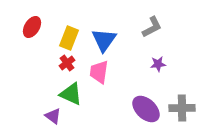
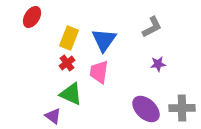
red ellipse: moved 10 px up
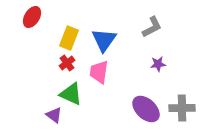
purple triangle: moved 1 px right, 1 px up
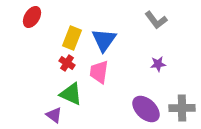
gray L-shape: moved 4 px right, 7 px up; rotated 80 degrees clockwise
yellow rectangle: moved 3 px right
red cross: rotated 21 degrees counterclockwise
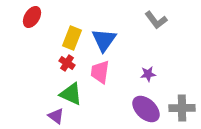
purple star: moved 10 px left, 10 px down
pink trapezoid: moved 1 px right
purple triangle: moved 2 px right, 1 px down
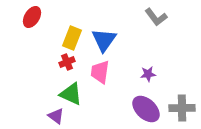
gray L-shape: moved 3 px up
red cross: moved 1 px up; rotated 35 degrees clockwise
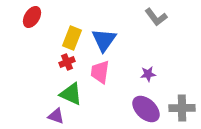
purple triangle: rotated 18 degrees counterclockwise
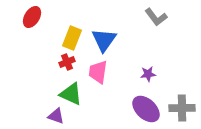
pink trapezoid: moved 2 px left
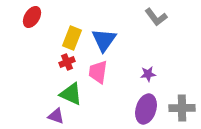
purple ellipse: rotated 64 degrees clockwise
